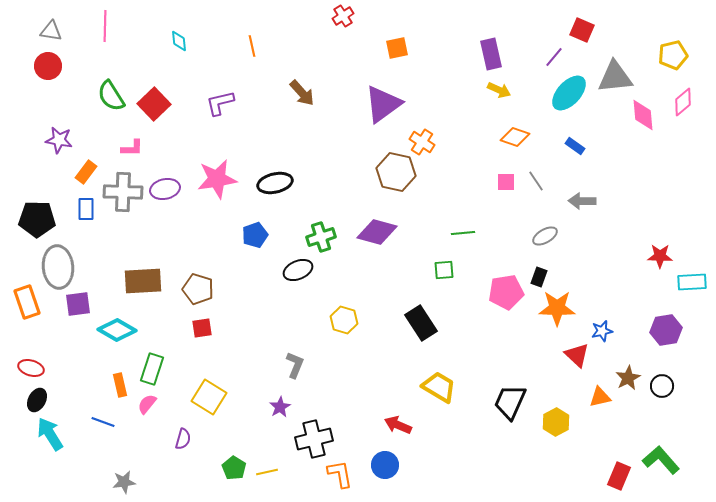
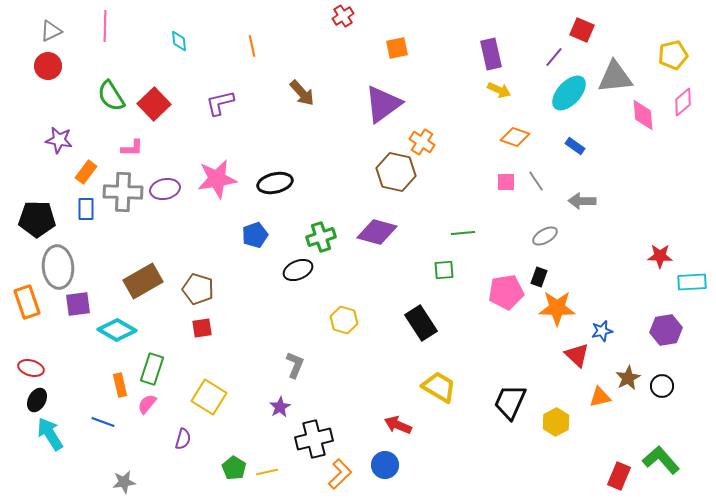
gray triangle at (51, 31): rotated 35 degrees counterclockwise
brown rectangle at (143, 281): rotated 27 degrees counterclockwise
orange L-shape at (340, 474): rotated 56 degrees clockwise
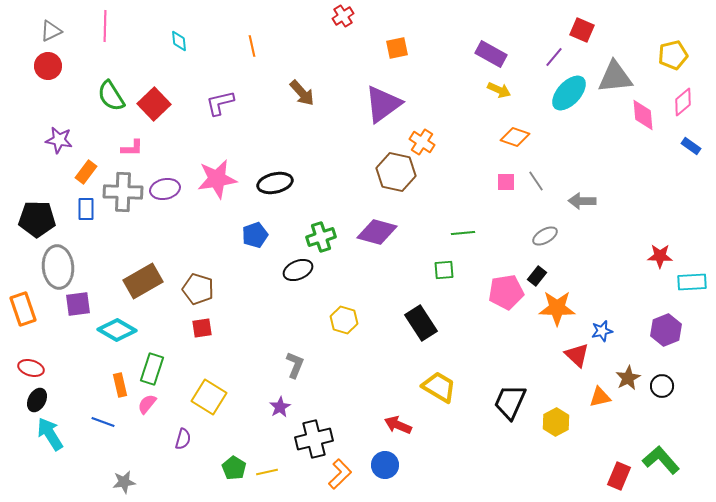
purple rectangle at (491, 54): rotated 48 degrees counterclockwise
blue rectangle at (575, 146): moved 116 px right
black rectangle at (539, 277): moved 2 px left, 1 px up; rotated 18 degrees clockwise
orange rectangle at (27, 302): moved 4 px left, 7 px down
purple hexagon at (666, 330): rotated 12 degrees counterclockwise
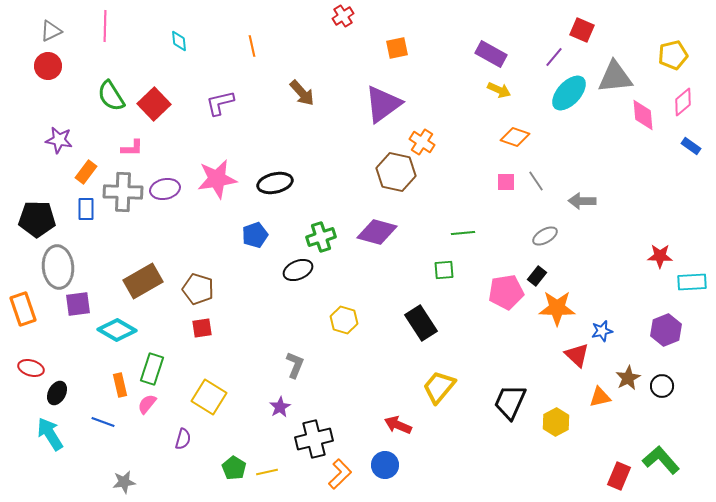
yellow trapezoid at (439, 387): rotated 81 degrees counterclockwise
black ellipse at (37, 400): moved 20 px right, 7 px up
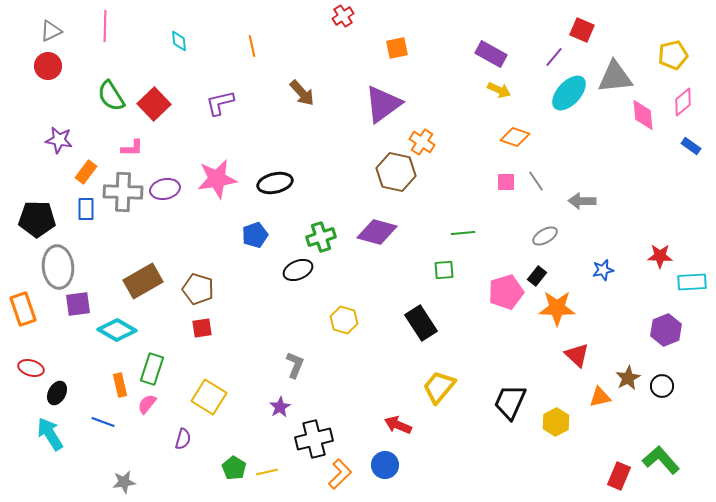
pink pentagon at (506, 292): rotated 8 degrees counterclockwise
blue star at (602, 331): moved 1 px right, 61 px up
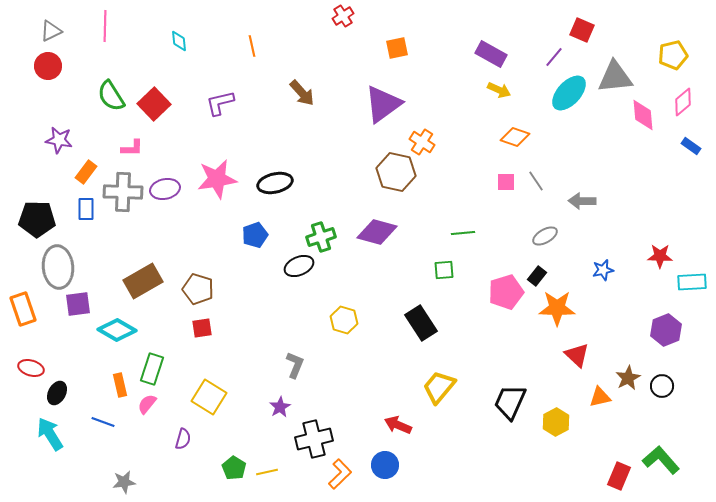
black ellipse at (298, 270): moved 1 px right, 4 px up
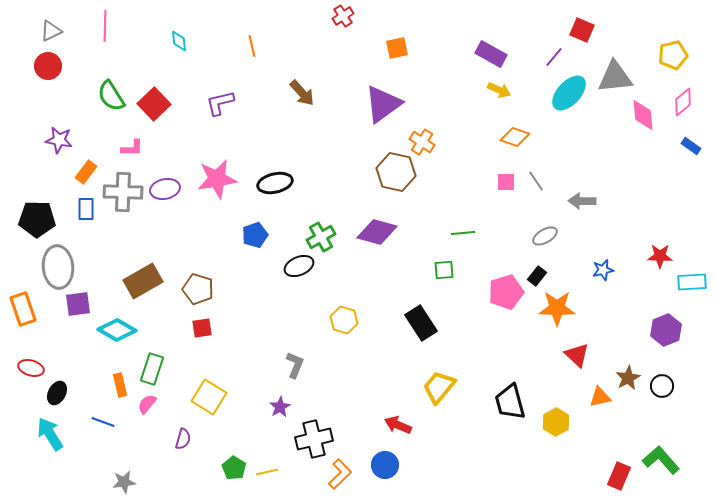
green cross at (321, 237): rotated 12 degrees counterclockwise
black trapezoid at (510, 402): rotated 39 degrees counterclockwise
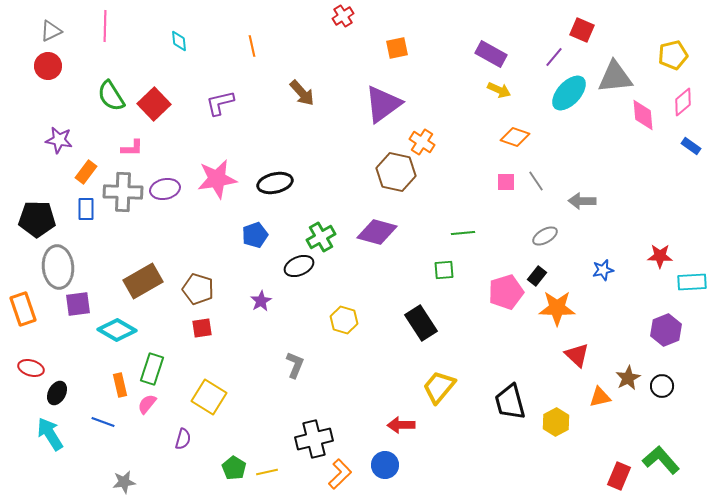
purple star at (280, 407): moved 19 px left, 106 px up
red arrow at (398, 425): moved 3 px right; rotated 24 degrees counterclockwise
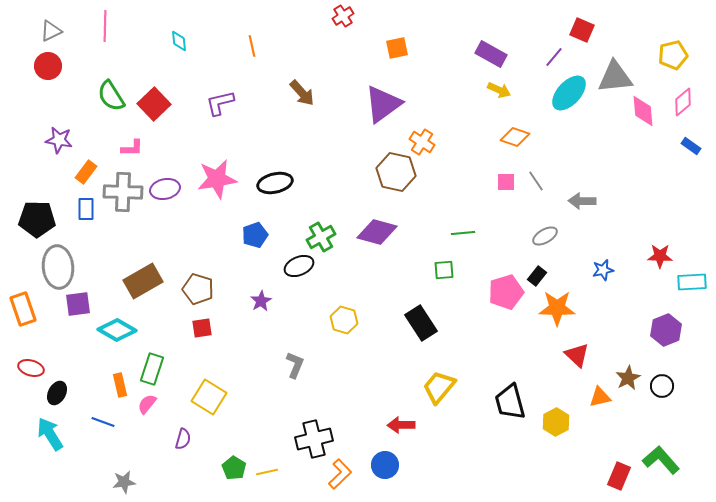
pink diamond at (643, 115): moved 4 px up
